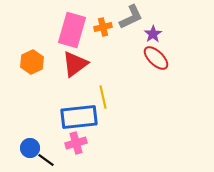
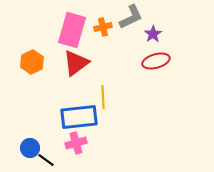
red ellipse: moved 3 px down; rotated 60 degrees counterclockwise
red triangle: moved 1 px right, 1 px up
yellow line: rotated 10 degrees clockwise
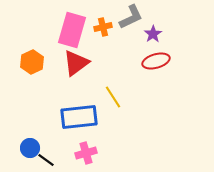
yellow line: moved 10 px right; rotated 30 degrees counterclockwise
pink cross: moved 10 px right, 10 px down
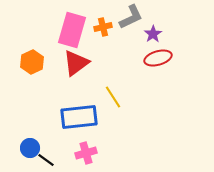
red ellipse: moved 2 px right, 3 px up
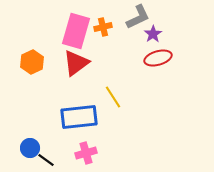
gray L-shape: moved 7 px right
pink rectangle: moved 4 px right, 1 px down
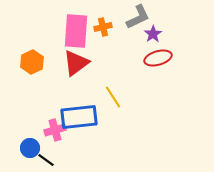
pink rectangle: rotated 12 degrees counterclockwise
pink cross: moved 31 px left, 23 px up
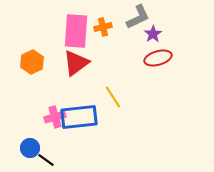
pink cross: moved 13 px up
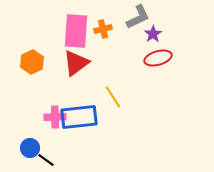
orange cross: moved 2 px down
pink cross: rotated 15 degrees clockwise
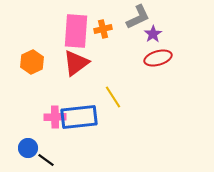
blue circle: moved 2 px left
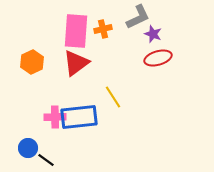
purple star: rotated 18 degrees counterclockwise
